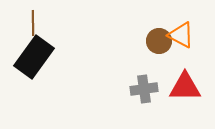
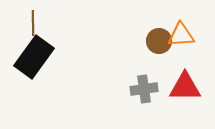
orange triangle: rotated 32 degrees counterclockwise
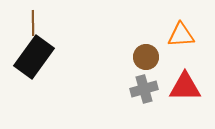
brown circle: moved 13 px left, 16 px down
gray cross: rotated 8 degrees counterclockwise
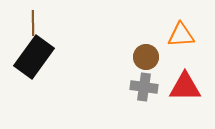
gray cross: moved 2 px up; rotated 24 degrees clockwise
